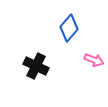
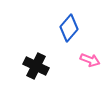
pink arrow: moved 4 px left
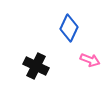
blue diamond: rotated 16 degrees counterclockwise
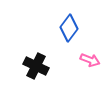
blue diamond: rotated 12 degrees clockwise
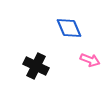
blue diamond: rotated 60 degrees counterclockwise
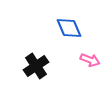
black cross: rotated 30 degrees clockwise
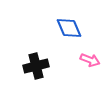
black cross: rotated 20 degrees clockwise
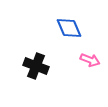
black cross: rotated 35 degrees clockwise
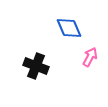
pink arrow: moved 3 px up; rotated 84 degrees counterclockwise
